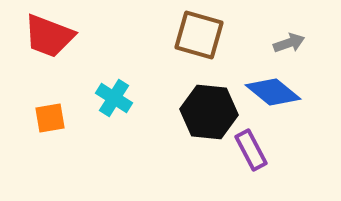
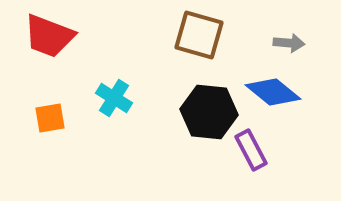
gray arrow: rotated 24 degrees clockwise
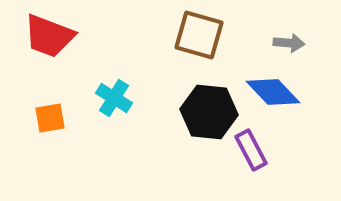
blue diamond: rotated 8 degrees clockwise
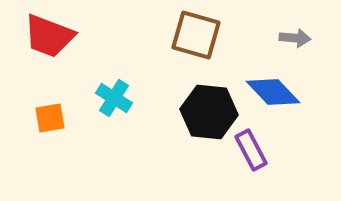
brown square: moved 3 px left
gray arrow: moved 6 px right, 5 px up
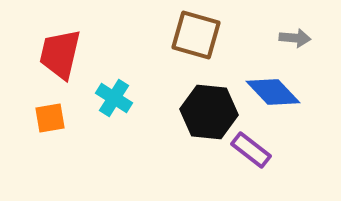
red trapezoid: moved 11 px right, 18 px down; rotated 82 degrees clockwise
purple rectangle: rotated 24 degrees counterclockwise
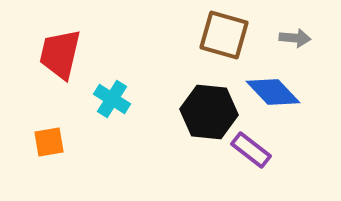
brown square: moved 28 px right
cyan cross: moved 2 px left, 1 px down
orange square: moved 1 px left, 24 px down
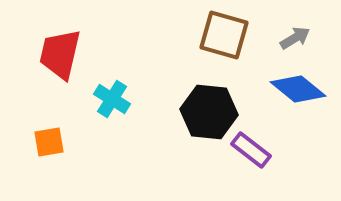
gray arrow: rotated 36 degrees counterclockwise
blue diamond: moved 25 px right, 3 px up; rotated 8 degrees counterclockwise
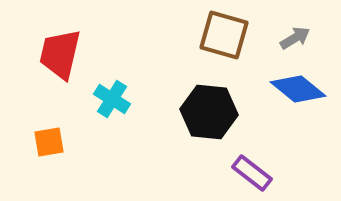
purple rectangle: moved 1 px right, 23 px down
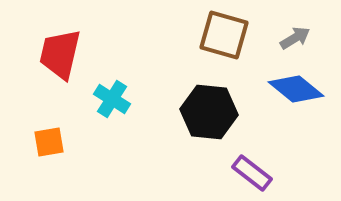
blue diamond: moved 2 px left
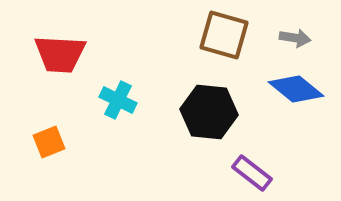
gray arrow: rotated 40 degrees clockwise
red trapezoid: rotated 100 degrees counterclockwise
cyan cross: moved 6 px right, 1 px down; rotated 6 degrees counterclockwise
orange square: rotated 12 degrees counterclockwise
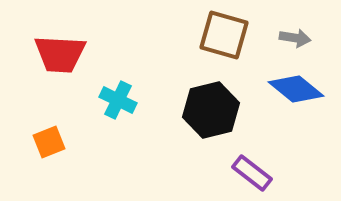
black hexagon: moved 2 px right, 2 px up; rotated 20 degrees counterclockwise
